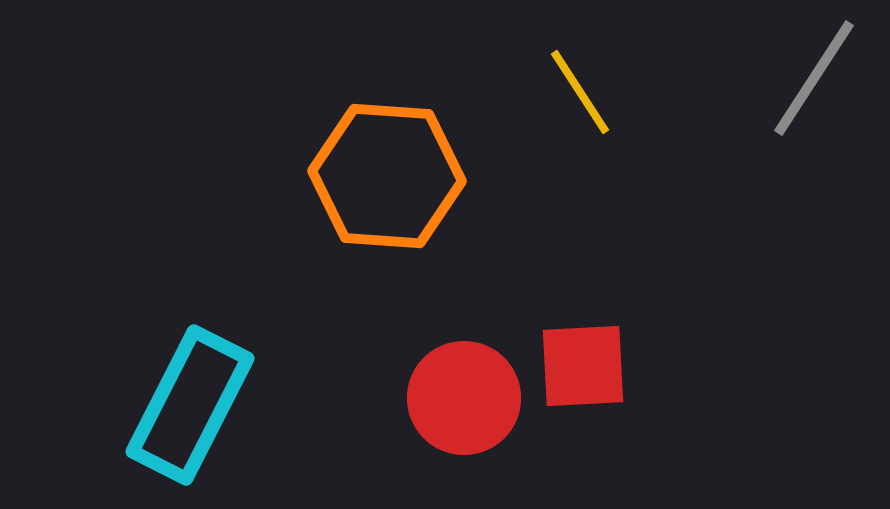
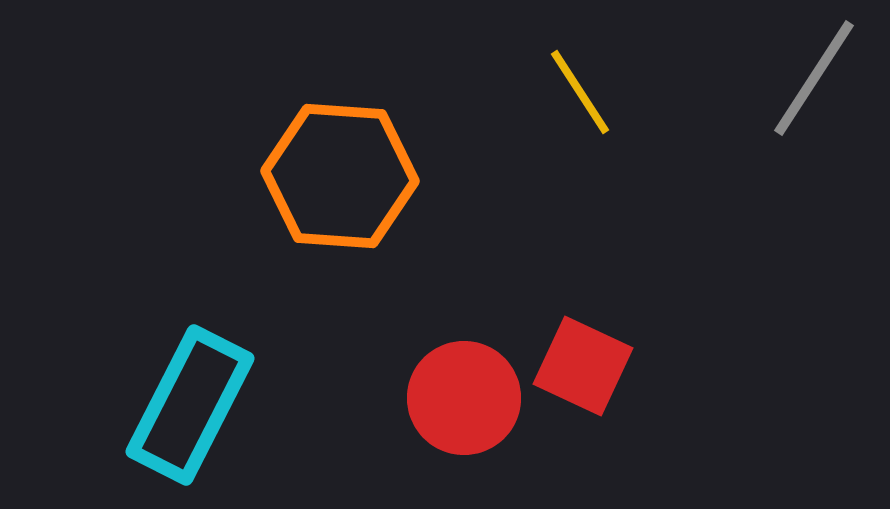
orange hexagon: moved 47 px left
red square: rotated 28 degrees clockwise
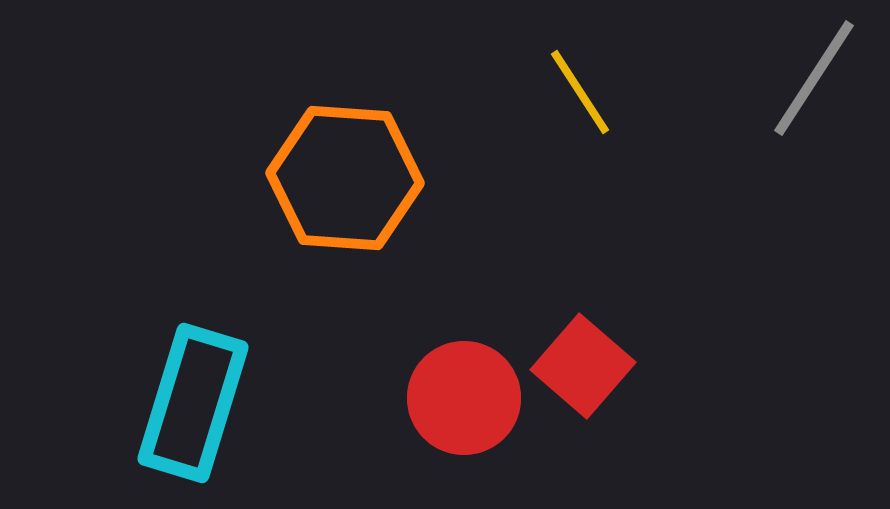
orange hexagon: moved 5 px right, 2 px down
red square: rotated 16 degrees clockwise
cyan rectangle: moved 3 px right, 2 px up; rotated 10 degrees counterclockwise
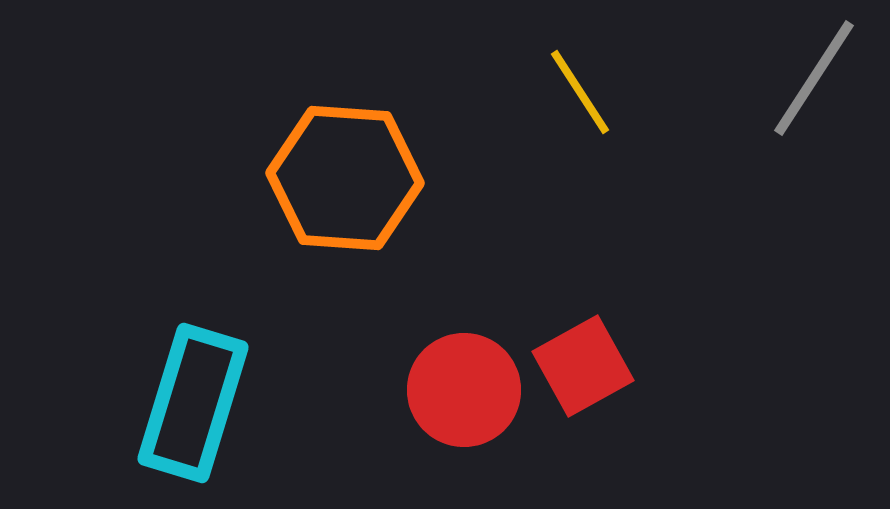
red square: rotated 20 degrees clockwise
red circle: moved 8 px up
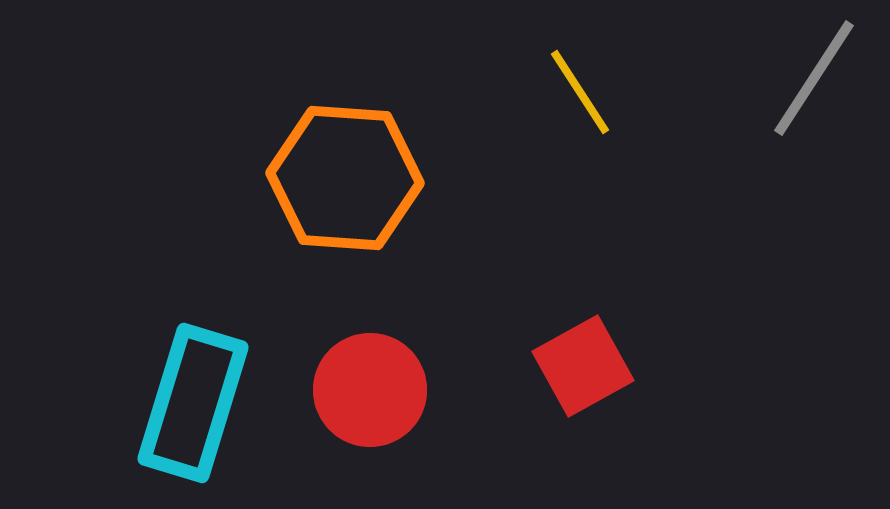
red circle: moved 94 px left
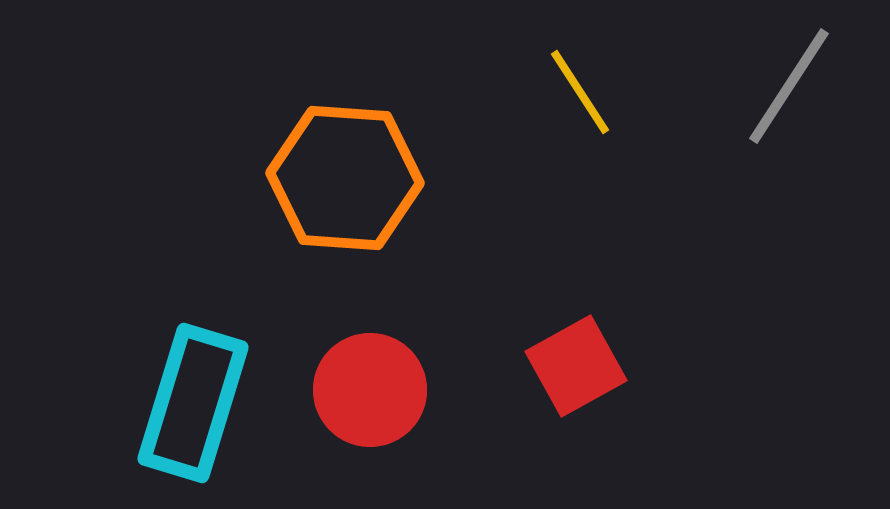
gray line: moved 25 px left, 8 px down
red square: moved 7 px left
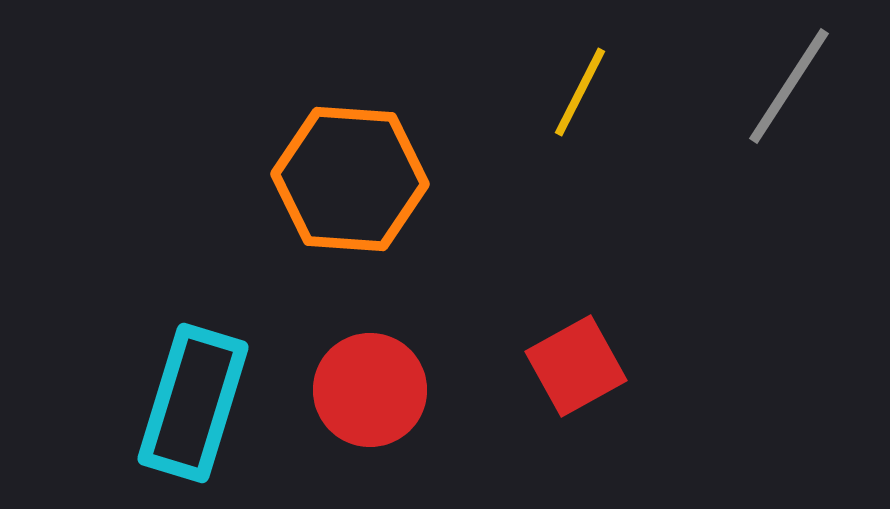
yellow line: rotated 60 degrees clockwise
orange hexagon: moved 5 px right, 1 px down
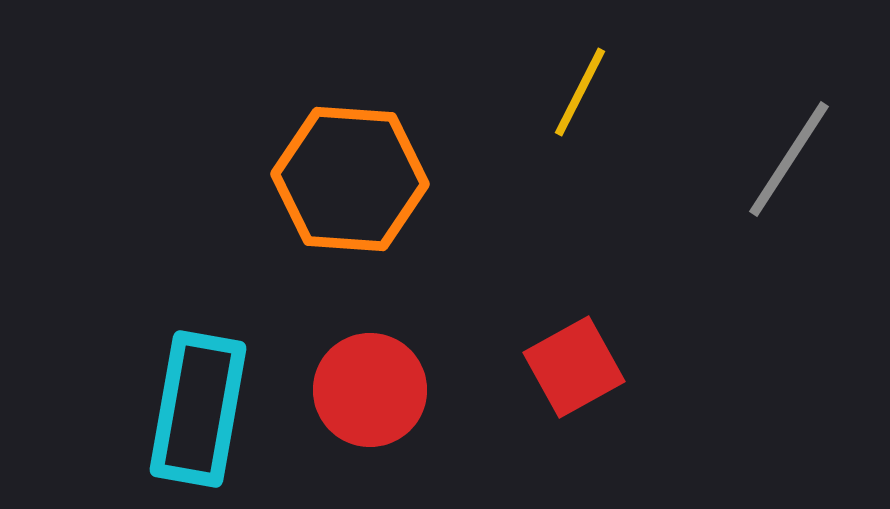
gray line: moved 73 px down
red square: moved 2 px left, 1 px down
cyan rectangle: moved 5 px right, 6 px down; rotated 7 degrees counterclockwise
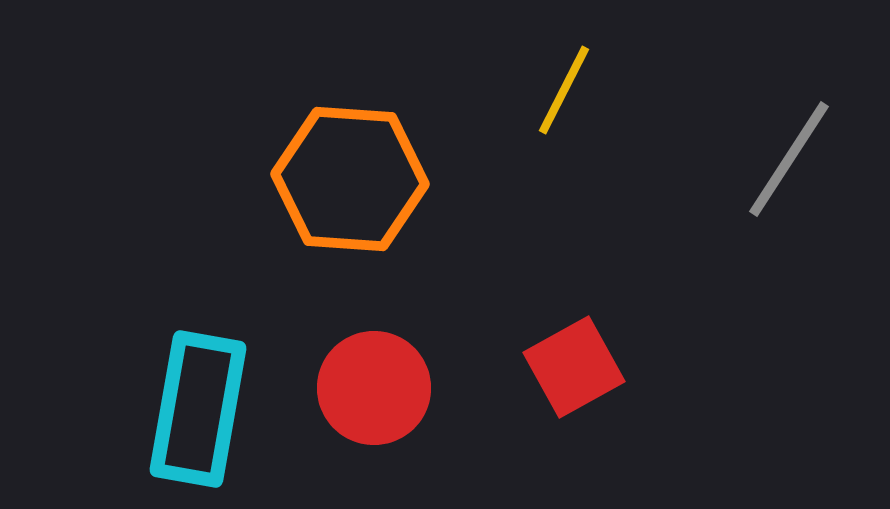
yellow line: moved 16 px left, 2 px up
red circle: moved 4 px right, 2 px up
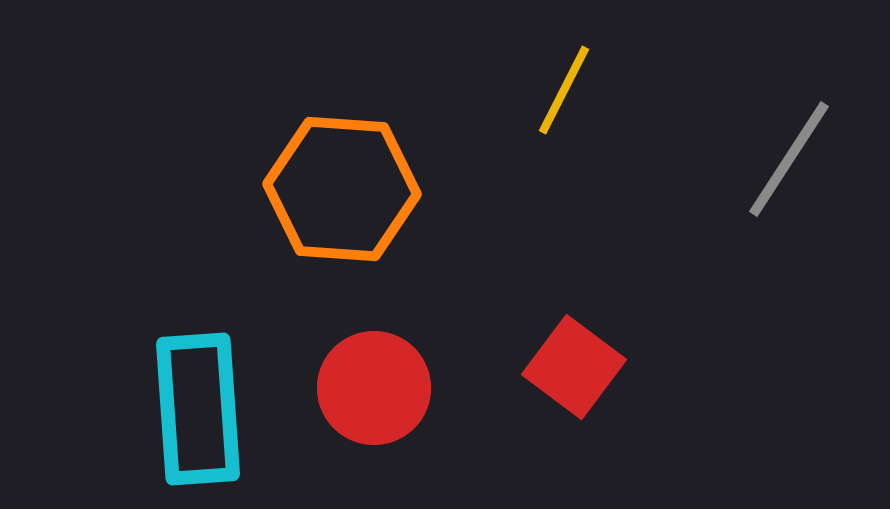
orange hexagon: moved 8 px left, 10 px down
red square: rotated 24 degrees counterclockwise
cyan rectangle: rotated 14 degrees counterclockwise
